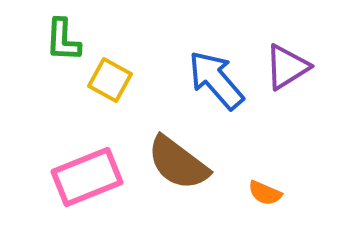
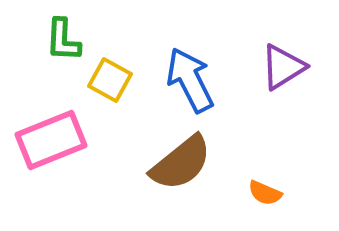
purple triangle: moved 4 px left
blue arrow: moved 26 px left; rotated 14 degrees clockwise
brown semicircle: moved 3 px right; rotated 76 degrees counterclockwise
pink rectangle: moved 36 px left, 37 px up
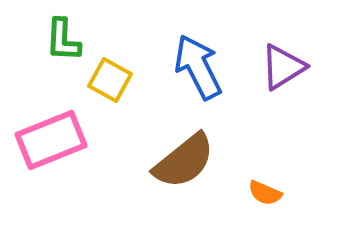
blue arrow: moved 8 px right, 13 px up
brown semicircle: moved 3 px right, 2 px up
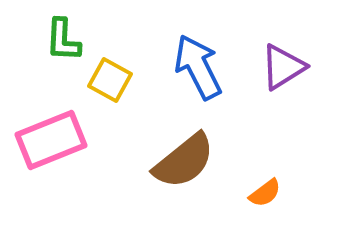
orange semicircle: rotated 60 degrees counterclockwise
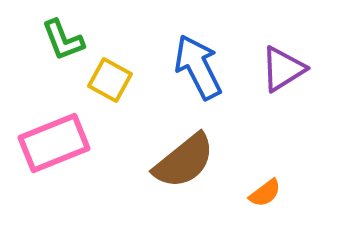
green L-shape: rotated 24 degrees counterclockwise
purple triangle: moved 2 px down
pink rectangle: moved 3 px right, 3 px down
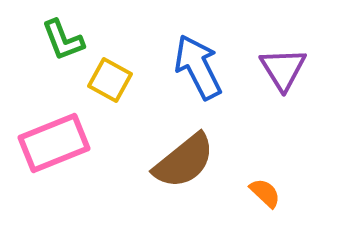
purple triangle: rotated 30 degrees counterclockwise
orange semicircle: rotated 100 degrees counterclockwise
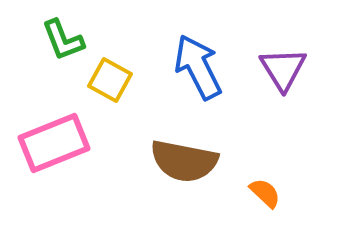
brown semicircle: rotated 50 degrees clockwise
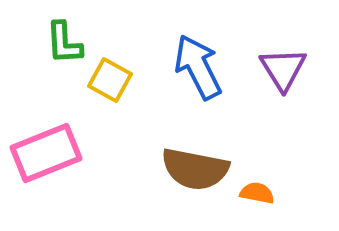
green L-shape: moved 1 px right, 3 px down; rotated 18 degrees clockwise
pink rectangle: moved 8 px left, 10 px down
brown semicircle: moved 11 px right, 8 px down
orange semicircle: moved 8 px left; rotated 32 degrees counterclockwise
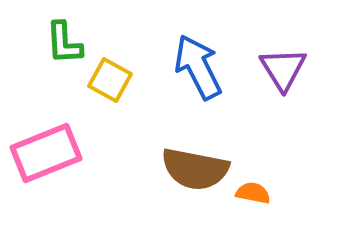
orange semicircle: moved 4 px left
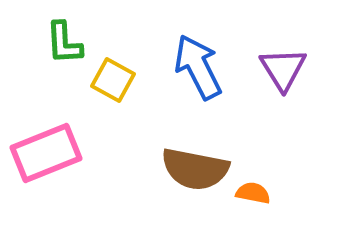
yellow square: moved 3 px right
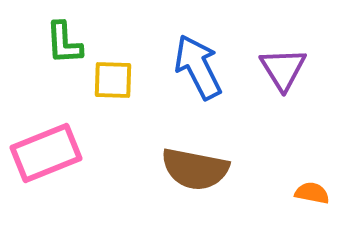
yellow square: rotated 27 degrees counterclockwise
orange semicircle: moved 59 px right
